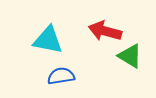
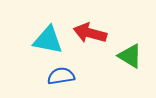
red arrow: moved 15 px left, 2 px down
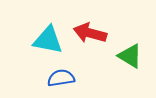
blue semicircle: moved 2 px down
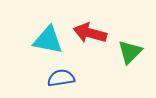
green triangle: moved 4 px up; rotated 44 degrees clockwise
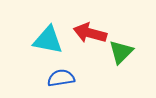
green triangle: moved 9 px left
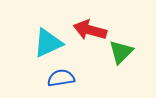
red arrow: moved 3 px up
cyan triangle: moved 3 px down; rotated 36 degrees counterclockwise
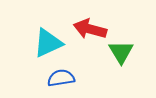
red arrow: moved 1 px up
green triangle: rotated 16 degrees counterclockwise
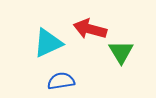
blue semicircle: moved 3 px down
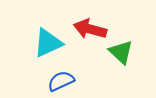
green triangle: rotated 16 degrees counterclockwise
blue semicircle: rotated 16 degrees counterclockwise
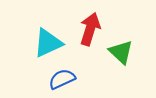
red arrow: rotated 92 degrees clockwise
blue semicircle: moved 1 px right, 2 px up
